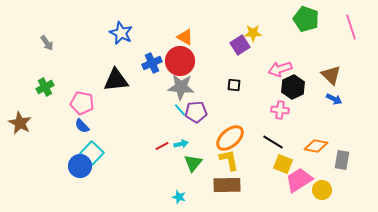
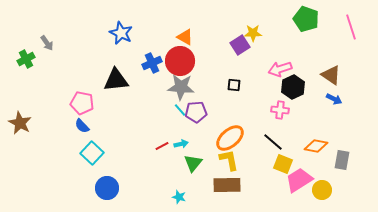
brown triangle: rotated 10 degrees counterclockwise
green cross: moved 19 px left, 28 px up
black line: rotated 10 degrees clockwise
blue circle: moved 27 px right, 22 px down
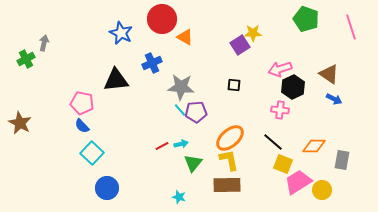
gray arrow: moved 3 px left; rotated 133 degrees counterclockwise
red circle: moved 18 px left, 42 px up
brown triangle: moved 2 px left, 1 px up
orange diamond: moved 2 px left; rotated 10 degrees counterclockwise
pink trapezoid: moved 1 px left, 2 px down
